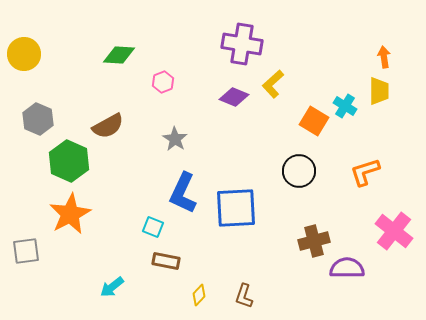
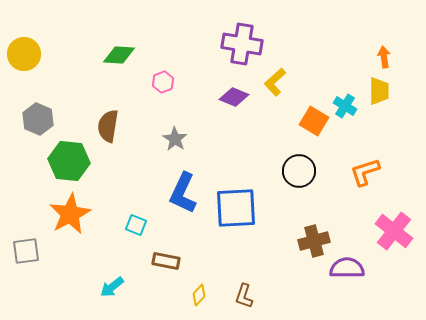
yellow L-shape: moved 2 px right, 2 px up
brown semicircle: rotated 128 degrees clockwise
green hexagon: rotated 18 degrees counterclockwise
cyan square: moved 17 px left, 2 px up
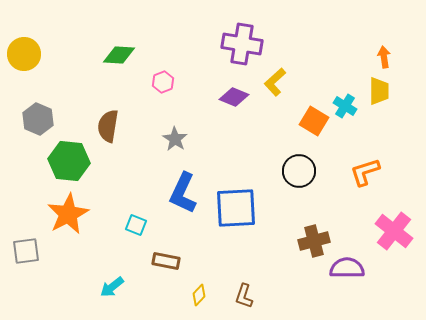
orange star: moved 2 px left
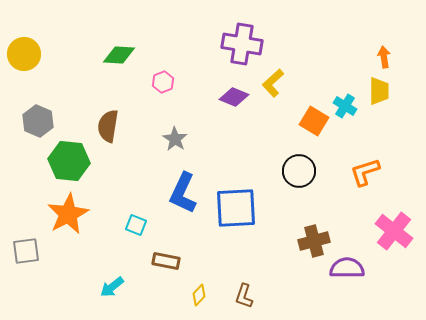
yellow L-shape: moved 2 px left, 1 px down
gray hexagon: moved 2 px down
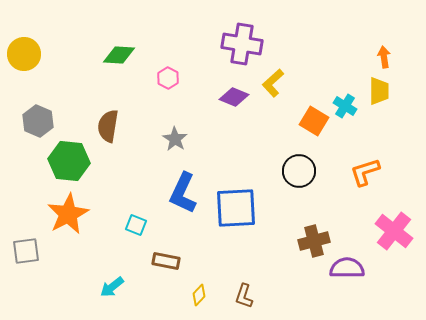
pink hexagon: moved 5 px right, 4 px up; rotated 10 degrees counterclockwise
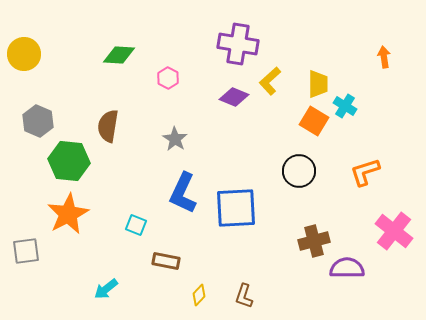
purple cross: moved 4 px left
yellow L-shape: moved 3 px left, 2 px up
yellow trapezoid: moved 61 px left, 7 px up
cyan arrow: moved 6 px left, 2 px down
